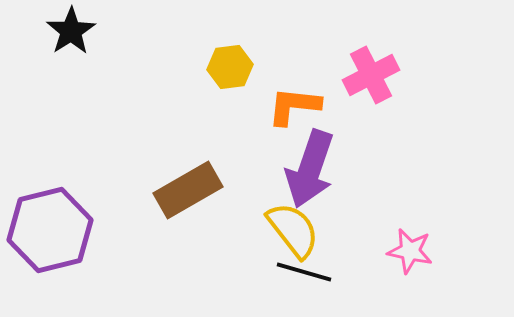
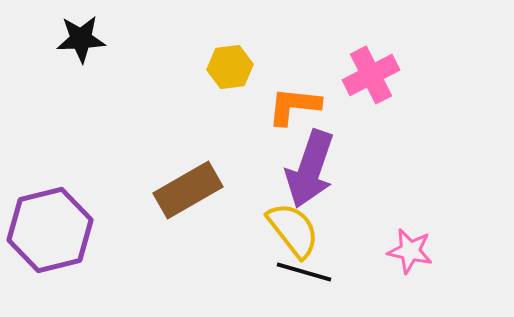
black star: moved 10 px right, 8 px down; rotated 30 degrees clockwise
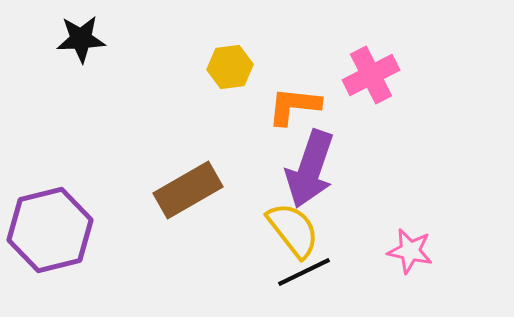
black line: rotated 42 degrees counterclockwise
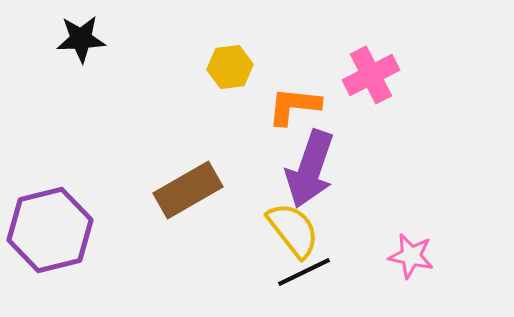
pink star: moved 1 px right, 5 px down
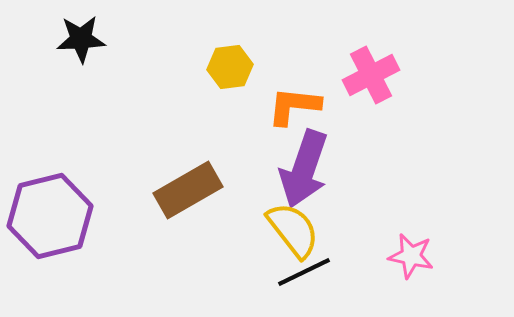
purple arrow: moved 6 px left
purple hexagon: moved 14 px up
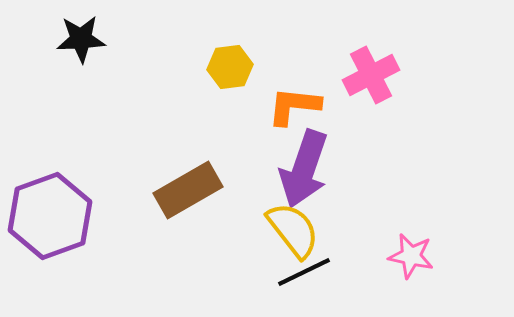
purple hexagon: rotated 6 degrees counterclockwise
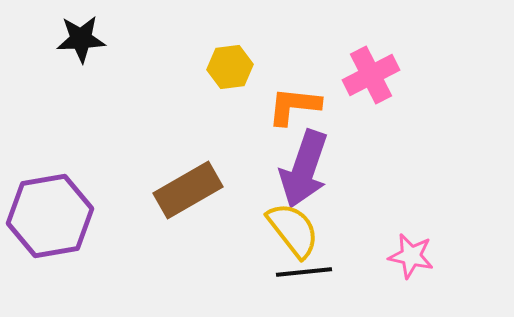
purple hexagon: rotated 10 degrees clockwise
black line: rotated 20 degrees clockwise
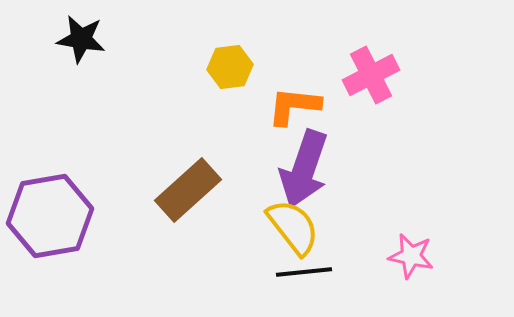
black star: rotated 12 degrees clockwise
brown rectangle: rotated 12 degrees counterclockwise
yellow semicircle: moved 3 px up
